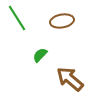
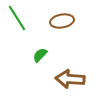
brown arrow: rotated 36 degrees counterclockwise
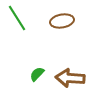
green semicircle: moved 3 px left, 19 px down
brown arrow: moved 1 px up
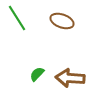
brown ellipse: rotated 30 degrees clockwise
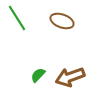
green semicircle: moved 1 px right, 1 px down
brown arrow: moved 1 px up; rotated 24 degrees counterclockwise
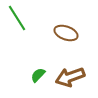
brown ellipse: moved 4 px right, 12 px down
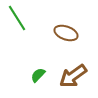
brown arrow: moved 3 px right, 1 px up; rotated 16 degrees counterclockwise
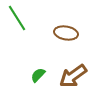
brown ellipse: rotated 10 degrees counterclockwise
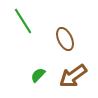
green line: moved 6 px right, 3 px down
brown ellipse: moved 1 px left, 6 px down; rotated 55 degrees clockwise
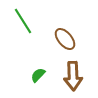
brown ellipse: rotated 15 degrees counterclockwise
brown arrow: rotated 56 degrees counterclockwise
